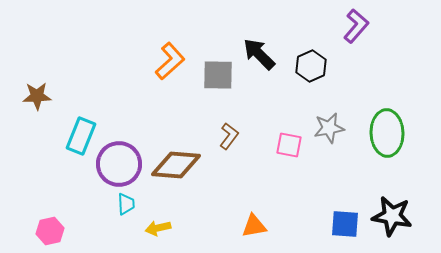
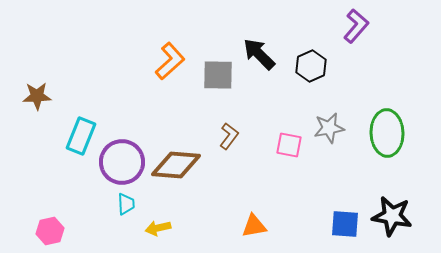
purple circle: moved 3 px right, 2 px up
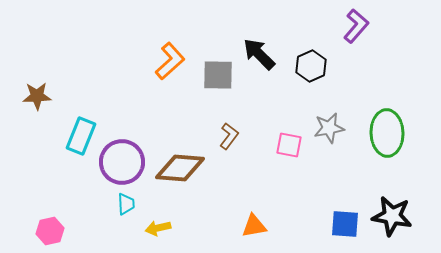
brown diamond: moved 4 px right, 3 px down
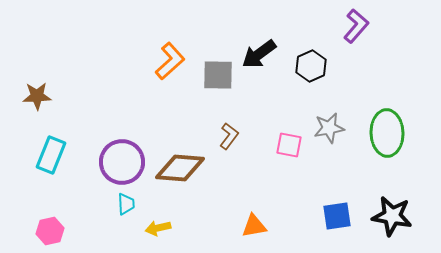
black arrow: rotated 81 degrees counterclockwise
cyan rectangle: moved 30 px left, 19 px down
blue square: moved 8 px left, 8 px up; rotated 12 degrees counterclockwise
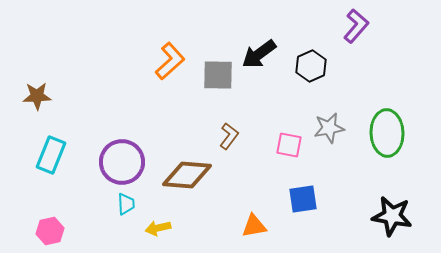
brown diamond: moved 7 px right, 7 px down
blue square: moved 34 px left, 17 px up
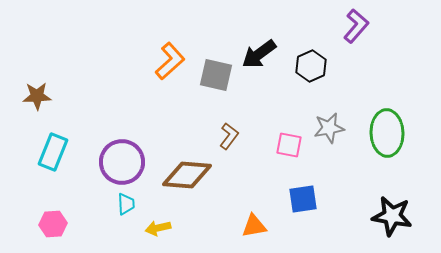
gray square: moved 2 px left; rotated 12 degrees clockwise
cyan rectangle: moved 2 px right, 3 px up
pink hexagon: moved 3 px right, 7 px up; rotated 8 degrees clockwise
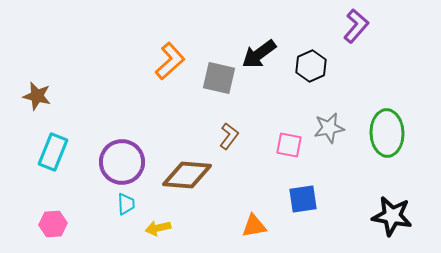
gray square: moved 3 px right, 3 px down
brown star: rotated 16 degrees clockwise
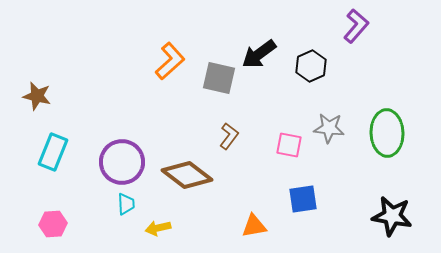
gray star: rotated 16 degrees clockwise
brown diamond: rotated 33 degrees clockwise
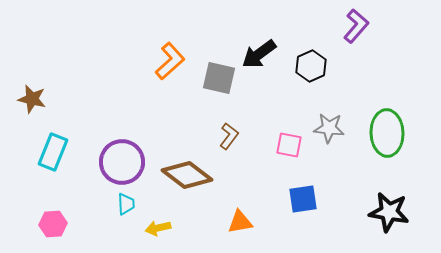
brown star: moved 5 px left, 3 px down
black star: moved 3 px left, 4 px up
orange triangle: moved 14 px left, 4 px up
